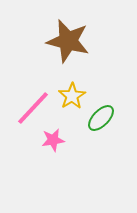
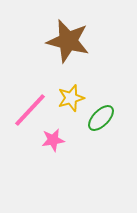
yellow star: moved 1 px left, 2 px down; rotated 16 degrees clockwise
pink line: moved 3 px left, 2 px down
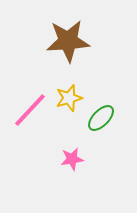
brown star: rotated 18 degrees counterclockwise
yellow star: moved 2 px left
pink star: moved 19 px right, 19 px down
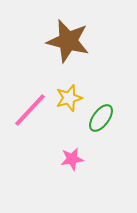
brown star: rotated 18 degrees clockwise
green ellipse: rotated 8 degrees counterclockwise
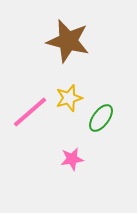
pink line: moved 2 px down; rotated 6 degrees clockwise
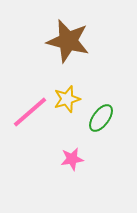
yellow star: moved 2 px left, 1 px down
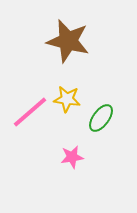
yellow star: rotated 24 degrees clockwise
pink star: moved 2 px up
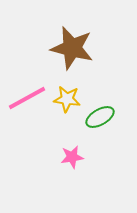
brown star: moved 4 px right, 7 px down
pink line: moved 3 px left, 14 px up; rotated 12 degrees clockwise
green ellipse: moved 1 px left, 1 px up; rotated 24 degrees clockwise
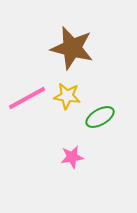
yellow star: moved 3 px up
